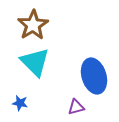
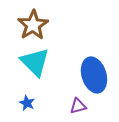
blue ellipse: moved 1 px up
blue star: moved 7 px right; rotated 14 degrees clockwise
purple triangle: moved 2 px right, 1 px up
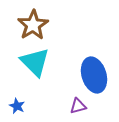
blue star: moved 10 px left, 3 px down
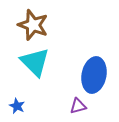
brown star: rotated 20 degrees counterclockwise
blue ellipse: rotated 28 degrees clockwise
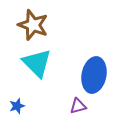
cyan triangle: moved 2 px right, 1 px down
blue star: rotated 28 degrees clockwise
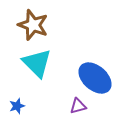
blue ellipse: moved 1 px right, 3 px down; rotated 60 degrees counterclockwise
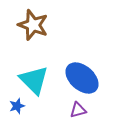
cyan triangle: moved 3 px left, 17 px down
blue ellipse: moved 13 px left
purple triangle: moved 4 px down
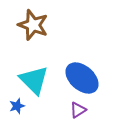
purple triangle: rotated 18 degrees counterclockwise
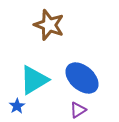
brown star: moved 16 px right
cyan triangle: rotated 44 degrees clockwise
blue star: rotated 14 degrees counterclockwise
